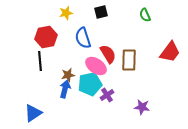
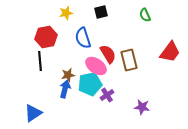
brown rectangle: rotated 15 degrees counterclockwise
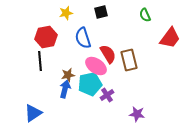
red trapezoid: moved 14 px up
purple star: moved 5 px left, 7 px down
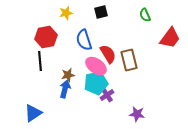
blue semicircle: moved 1 px right, 2 px down
cyan pentagon: moved 6 px right, 1 px up
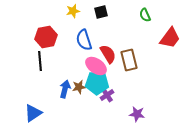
yellow star: moved 7 px right, 2 px up
brown star: moved 11 px right, 12 px down
cyan pentagon: moved 1 px right; rotated 15 degrees clockwise
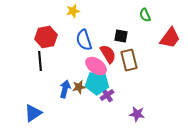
black square: moved 20 px right, 24 px down; rotated 24 degrees clockwise
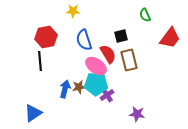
yellow star: rotated 16 degrees clockwise
black square: rotated 24 degrees counterclockwise
cyan pentagon: moved 1 px left, 1 px down
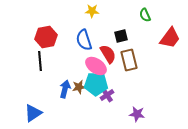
yellow star: moved 19 px right
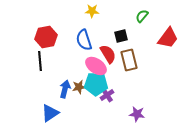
green semicircle: moved 3 px left, 1 px down; rotated 64 degrees clockwise
red trapezoid: moved 2 px left
blue triangle: moved 17 px right
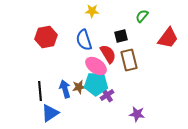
black line: moved 30 px down
blue arrow: rotated 30 degrees counterclockwise
